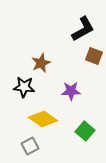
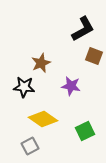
purple star: moved 5 px up; rotated 12 degrees clockwise
green square: rotated 24 degrees clockwise
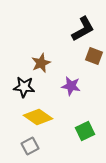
yellow diamond: moved 5 px left, 2 px up
